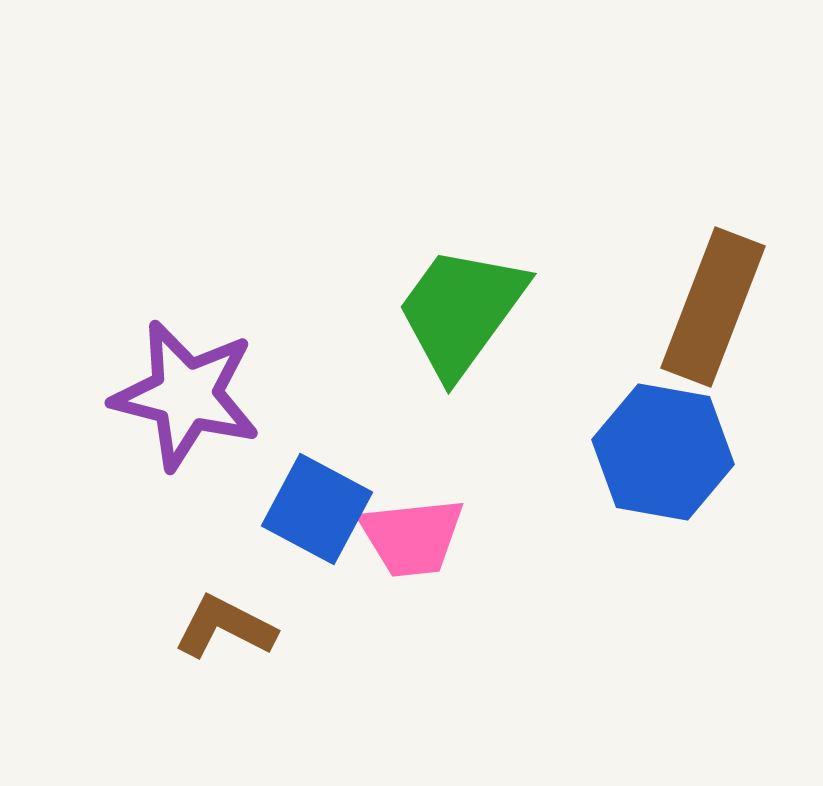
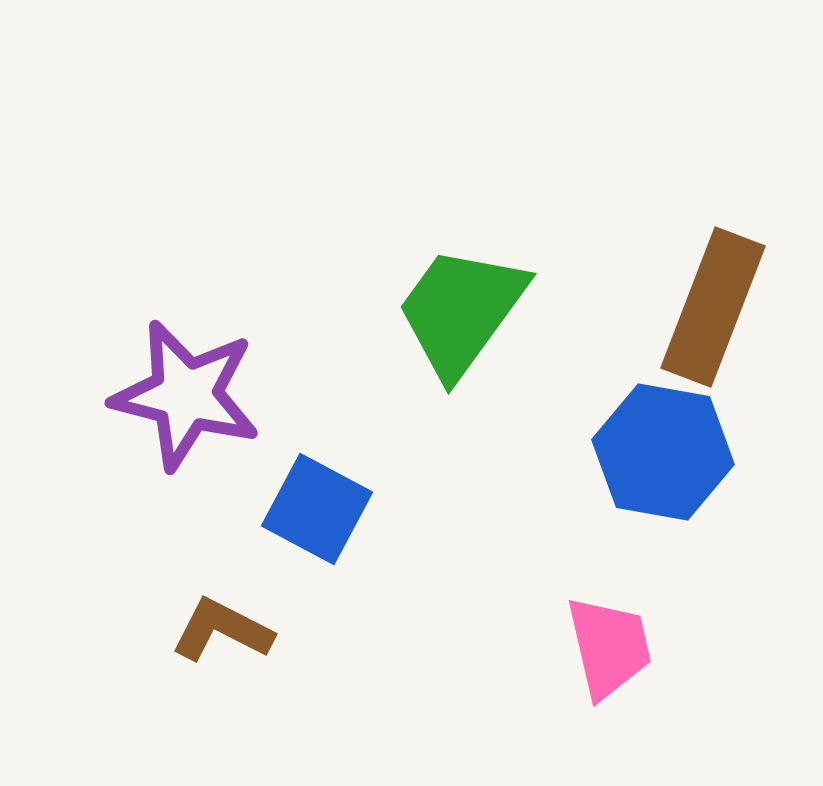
pink trapezoid: moved 197 px right, 110 px down; rotated 97 degrees counterclockwise
brown L-shape: moved 3 px left, 3 px down
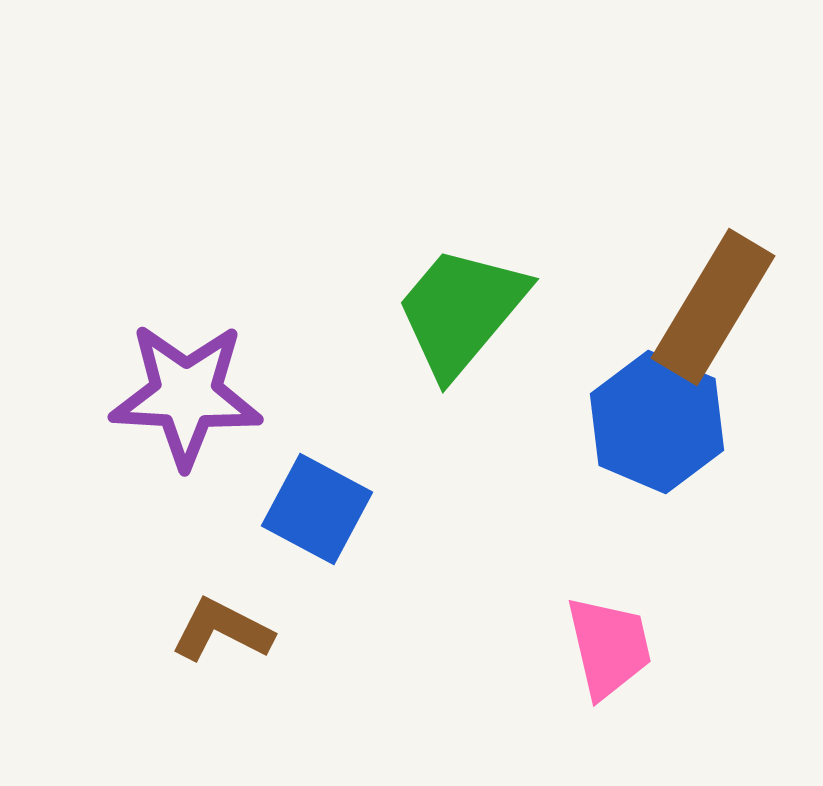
brown rectangle: rotated 10 degrees clockwise
green trapezoid: rotated 4 degrees clockwise
purple star: rotated 11 degrees counterclockwise
blue hexagon: moved 6 px left, 30 px up; rotated 13 degrees clockwise
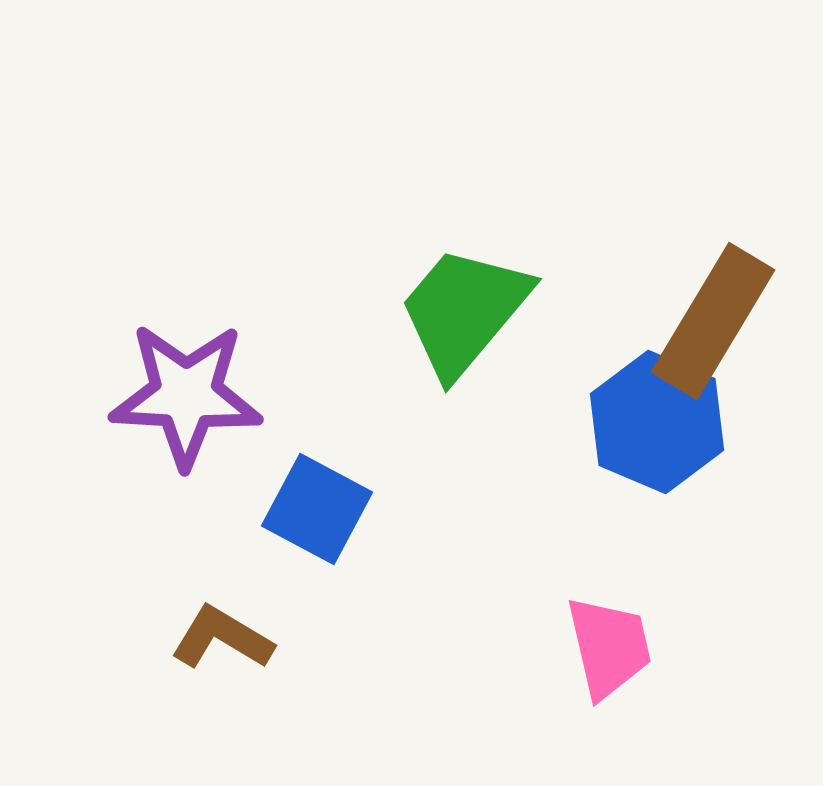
brown rectangle: moved 14 px down
green trapezoid: moved 3 px right
brown L-shape: moved 8 px down; rotated 4 degrees clockwise
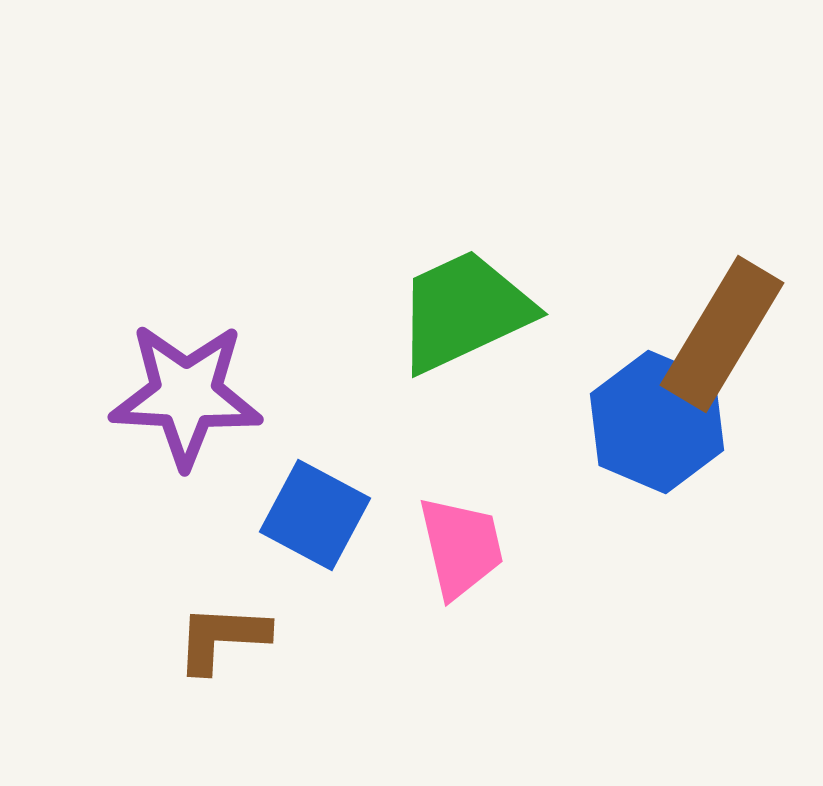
green trapezoid: rotated 25 degrees clockwise
brown rectangle: moved 9 px right, 13 px down
blue square: moved 2 px left, 6 px down
brown L-shape: rotated 28 degrees counterclockwise
pink trapezoid: moved 148 px left, 100 px up
